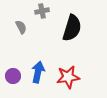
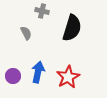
gray cross: rotated 24 degrees clockwise
gray semicircle: moved 5 px right, 6 px down
red star: rotated 20 degrees counterclockwise
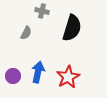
gray semicircle: rotated 56 degrees clockwise
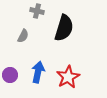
gray cross: moved 5 px left
black semicircle: moved 8 px left
gray semicircle: moved 3 px left, 3 px down
purple circle: moved 3 px left, 1 px up
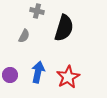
gray semicircle: moved 1 px right
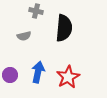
gray cross: moved 1 px left
black semicircle: rotated 12 degrees counterclockwise
gray semicircle: rotated 48 degrees clockwise
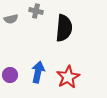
gray semicircle: moved 13 px left, 17 px up
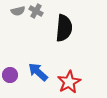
gray cross: rotated 16 degrees clockwise
gray semicircle: moved 7 px right, 8 px up
blue arrow: rotated 60 degrees counterclockwise
red star: moved 1 px right, 5 px down
